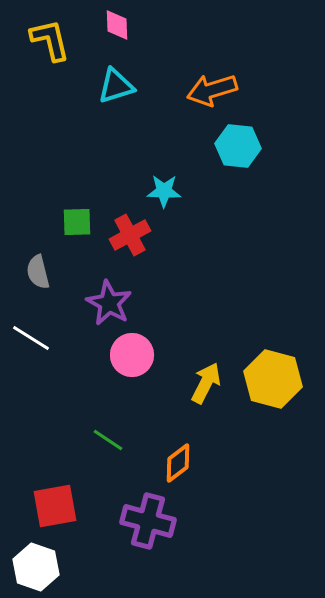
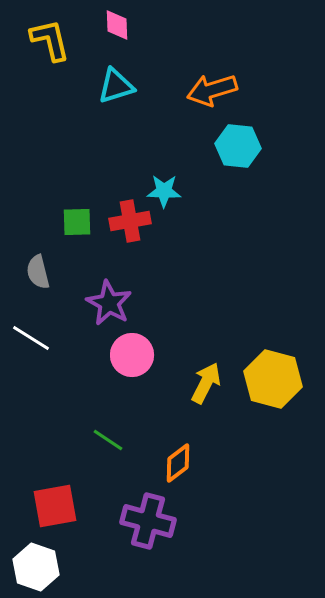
red cross: moved 14 px up; rotated 18 degrees clockwise
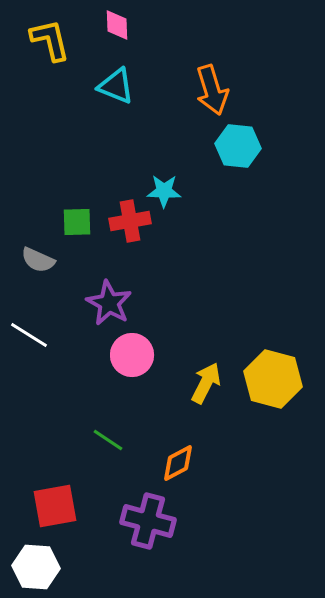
cyan triangle: rotated 39 degrees clockwise
orange arrow: rotated 90 degrees counterclockwise
gray semicircle: moved 12 px up; rotated 52 degrees counterclockwise
white line: moved 2 px left, 3 px up
orange diamond: rotated 9 degrees clockwise
white hexagon: rotated 15 degrees counterclockwise
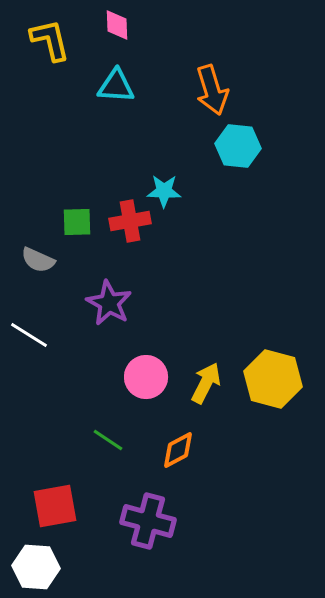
cyan triangle: rotated 18 degrees counterclockwise
pink circle: moved 14 px right, 22 px down
orange diamond: moved 13 px up
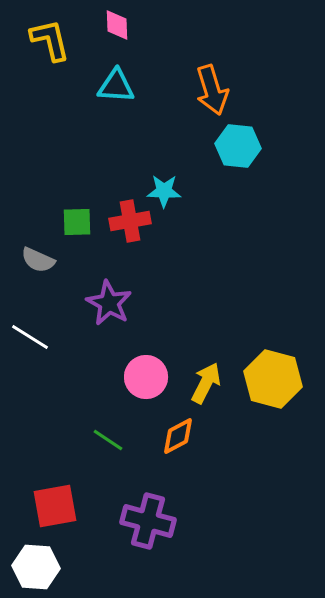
white line: moved 1 px right, 2 px down
orange diamond: moved 14 px up
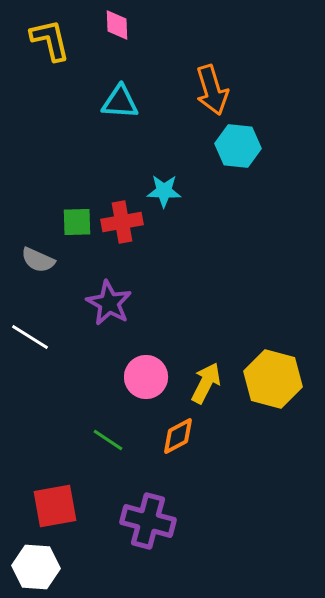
cyan triangle: moved 4 px right, 16 px down
red cross: moved 8 px left, 1 px down
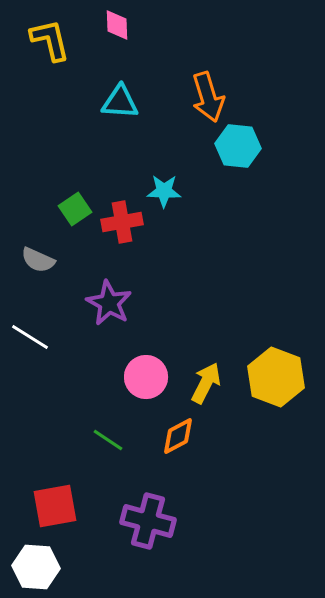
orange arrow: moved 4 px left, 7 px down
green square: moved 2 px left, 13 px up; rotated 32 degrees counterclockwise
yellow hexagon: moved 3 px right, 2 px up; rotated 6 degrees clockwise
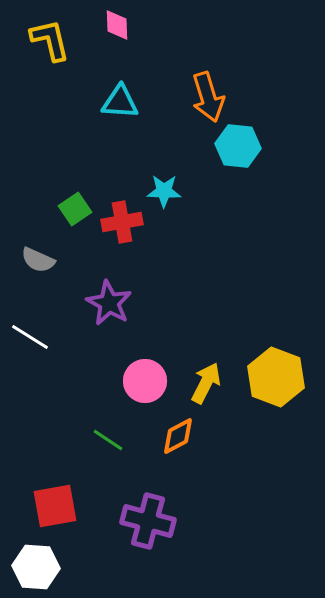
pink circle: moved 1 px left, 4 px down
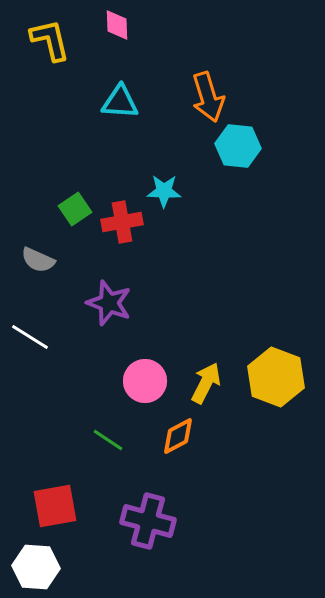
purple star: rotated 9 degrees counterclockwise
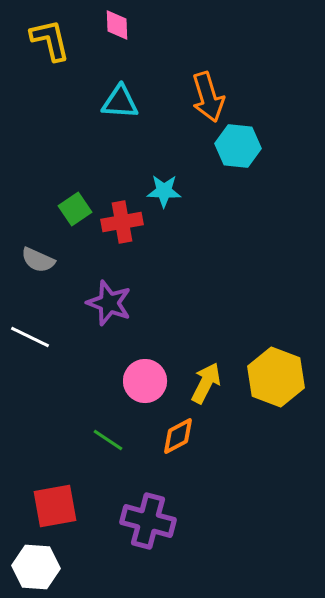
white line: rotated 6 degrees counterclockwise
